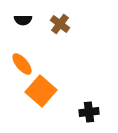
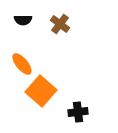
black cross: moved 11 px left
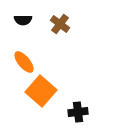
orange ellipse: moved 2 px right, 2 px up
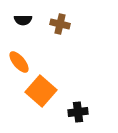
brown cross: rotated 24 degrees counterclockwise
orange ellipse: moved 5 px left
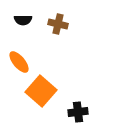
brown cross: moved 2 px left
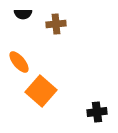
black semicircle: moved 6 px up
brown cross: moved 2 px left; rotated 18 degrees counterclockwise
black cross: moved 19 px right
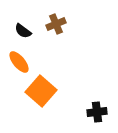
black semicircle: moved 17 px down; rotated 36 degrees clockwise
brown cross: rotated 18 degrees counterclockwise
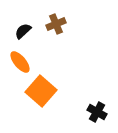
black semicircle: rotated 102 degrees clockwise
orange ellipse: moved 1 px right
black cross: rotated 36 degrees clockwise
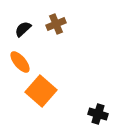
black semicircle: moved 2 px up
black cross: moved 1 px right, 2 px down; rotated 12 degrees counterclockwise
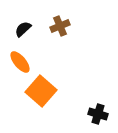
brown cross: moved 4 px right, 2 px down
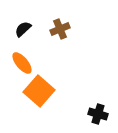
brown cross: moved 3 px down
orange ellipse: moved 2 px right, 1 px down
orange square: moved 2 px left
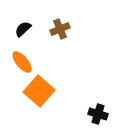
orange ellipse: moved 1 px up
